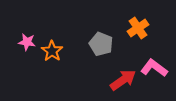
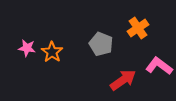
pink star: moved 6 px down
orange star: moved 1 px down
pink L-shape: moved 5 px right, 2 px up
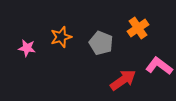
gray pentagon: moved 1 px up
orange star: moved 9 px right, 15 px up; rotated 20 degrees clockwise
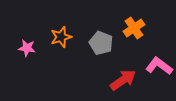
orange cross: moved 4 px left
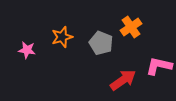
orange cross: moved 3 px left, 1 px up
orange star: moved 1 px right
pink star: moved 2 px down
pink L-shape: rotated 24 degrees counterclockwise
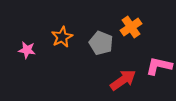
orange star: rotated 10 degrees counterclockwise
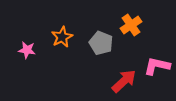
orange cross: moved 2 px up
pink L-shape: moved 2 px left
red arrow: moved 1 px right, 1 px down; rotated 8 degrees counterclockwise
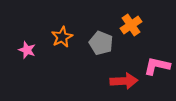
pink star: rotated 12 degrees clockwise
red arrow: rotated 40 degrees clockwise
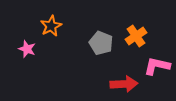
orange cross: moved 5 px right, 11 px down
orange star: moved 11 px left, 11 px up
pink star: moved 1 px up
red arrow: moved 3 px down
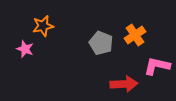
orange star: moved 8 px left; rotated 15 degrees clockwise
orange cross: moved 1 px left, 1 px up
pink star: moved 2 px left
